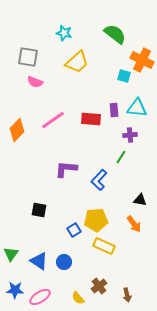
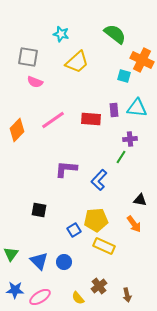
cyan star: moved 3 px left, 1 px down
purple cross: moved 4 px down
blue triangle: rotated 12 degrees clockwise
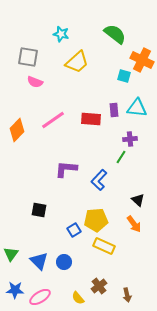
black triangle: moved 2 px left; rotated 32 degrees clockwise
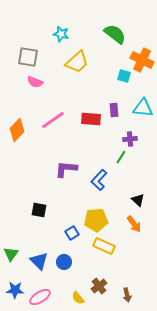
cyan triangle: moved 6 px right
blue square: moved 2 px left, 3 px down
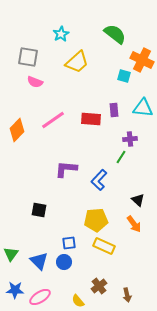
cyan star: rotated 28 degrees clockwise
blue square: moved 3 px left, 10 px down; rotated 24 degrees clockwise
yellow semicircle: moved 3 px down
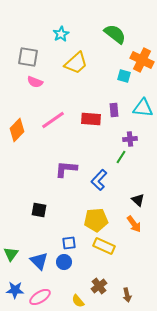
yellow trapezoid: moved 1 px left, 1 px down
